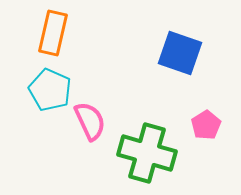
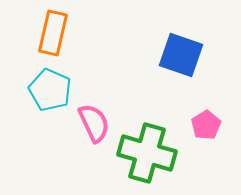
blue square: moved 1 px right, 2 px down
pink semicircle: moved 4 px right, 2 px down
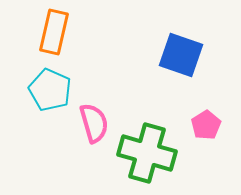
orange rectangle: moved 1 px right, 1 px up
pink semicircle: rotated 9 degrees clockwise
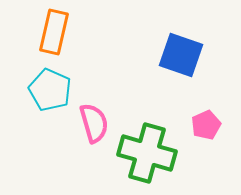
pink pentagon: rotated 8 degrees clockwise
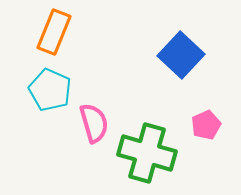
orange rectangle: rotated 9 degrees clockwise
blue square: rotated 24 degrees clockwise
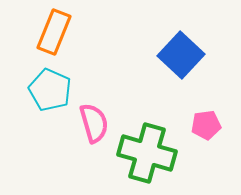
pink pentagon: rotated 16 degrees clockwise
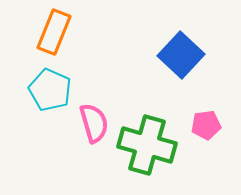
green cross: moved 8 px up
